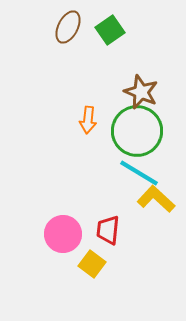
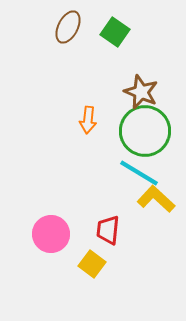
green square: moved 5 px right, 2 px down; rotated 20 degrees counterclockwise
green circle: moved 8 px right
pink circle: moved 12 px left
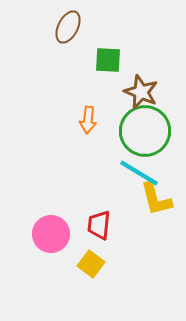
green square: moved 7 px left, 28 px down; rotated 32 degrees counterclockwise
yellow L-shape: rotated 147 degrees counterclockwise
red trapezoid: moved 9 px left, 5 px up
yellow square: moved 1 px left
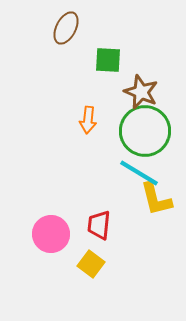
brown ellipse: moved 2 px left, 1 px down
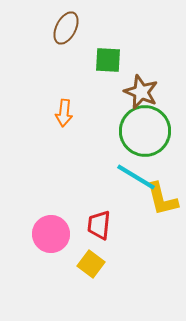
orange arrow: moved 24 px left, 7 px up
cyan line: moved 3 px left, 4 px down
yellow L-shape: moved 6 px right
